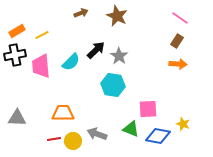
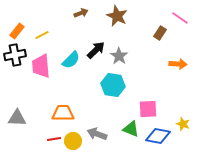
orange rectangle: rotated 21 degrees counterclockwise
brown rectangle: moved 17 px left, 8 px up
cyan semicircle: moved 2 px up
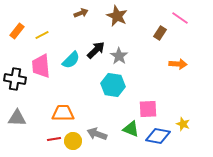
black cross: moved 24 px down; rotated 20 degrees clockwise
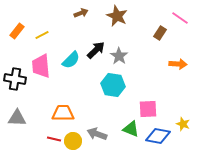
red line: rotated 24 degrees clockwise
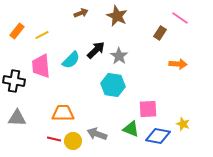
black cross: moved 1 px left, 2 px down
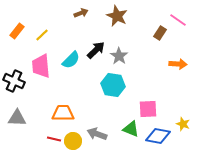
pink line: moved 2 px left, 2 px down
yellow line: rotated 16 degrees counterclockwise
black cross: rotated 15 degrees clockwise
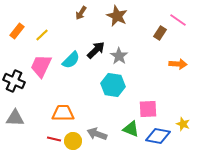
brown arrow: rotated 144 degrees clockwise
pink trapezoid: rotated 30 degrees clockwise
gray triangle: moved 2 px left
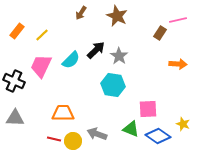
pink line: rotated 48 degrees counterclockwise
blue diamond: rotated 25 degrees clockwise
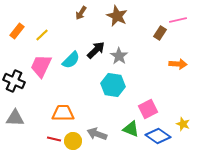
pink square: rotated 24 degrees counterclockwise
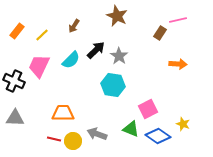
brown arrow: moved 7 px left, 13 px down
pink trapezoid: moved 2 px left
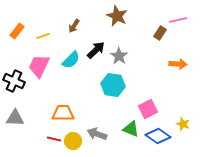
yellow line: moved 1 px right, 1 px down; rotated 24 degrees clockwise
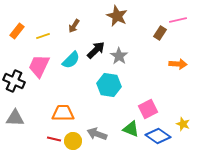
cyan hexagon: moved 4 px left
